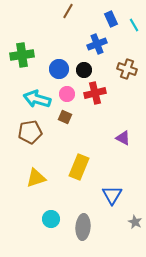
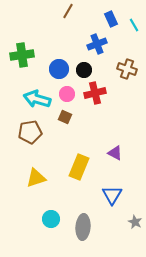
purple triangle: moved 8 px left, 15 px down
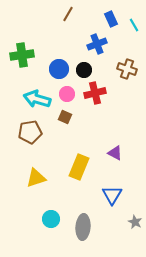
brown line: moved 3 px down
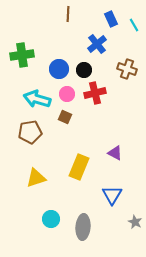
brown line: rotated 28 degrees counterclockwise
blue cross: rotated 18 degrees counterclockwise
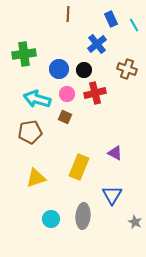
green cross: moved 2 px right, 1 px up
gray ellipse: moved 11 px up
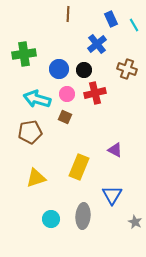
purple triangle: moved 3 px up
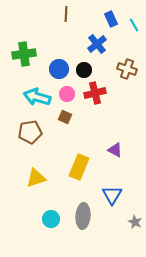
brown line: moved 2 px left
cyan arrow: moved 2 px up
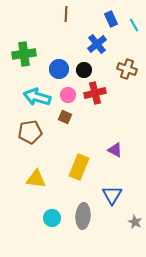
pink circle: moved 1 px right, 1 px down
yellow triangle: moved 1 px down; rotated 25 degrees clockwise
cyan circle: moved 1 px right, 1 px up
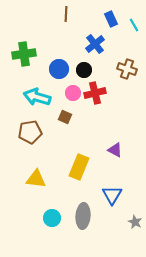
blue cross: moved 2 px left
pink circle: moved 5 px right, 2 px up
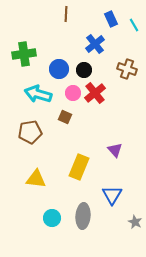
red cross: rotated 25 degrees counterclockwise
cyan arrow: moved 1 px right, 3 px up
purple triangle: rotated 21 degrees clockwise
